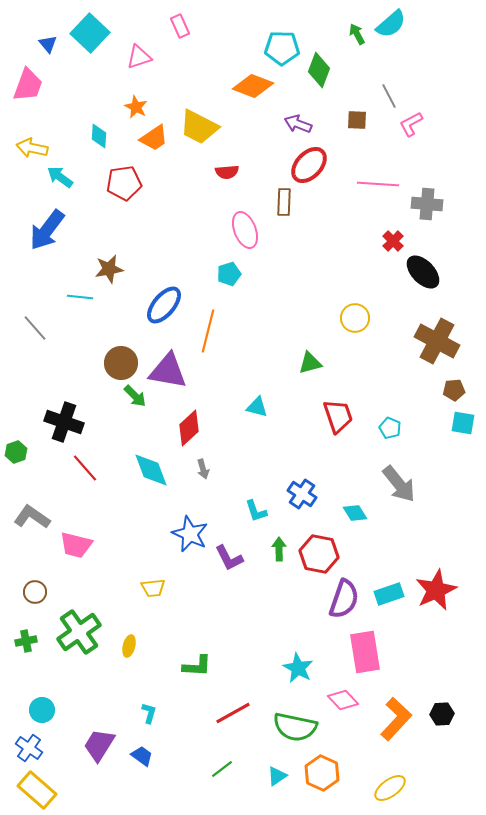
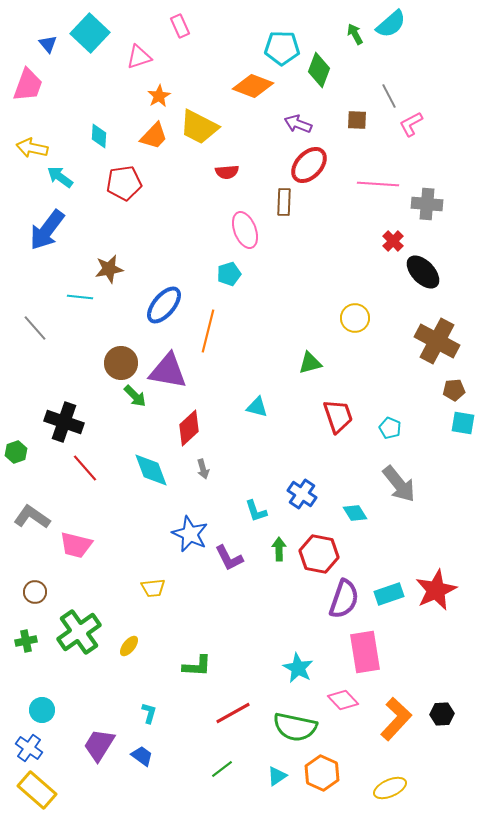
green arrow at (357, 34): moved 2 px left
orange star at (136, 107): moved 23 px right, 11 px up; rotated 15 degrees clockwise
orange trapezoid at (154, 138): moved 2 px up; rotated 12 degrees counterclockwise
yellow ellipse at (129, 646): rotated 25 degrees clockwise
yellow ellipse at (390, 788): rotated 12 degrees clockwise
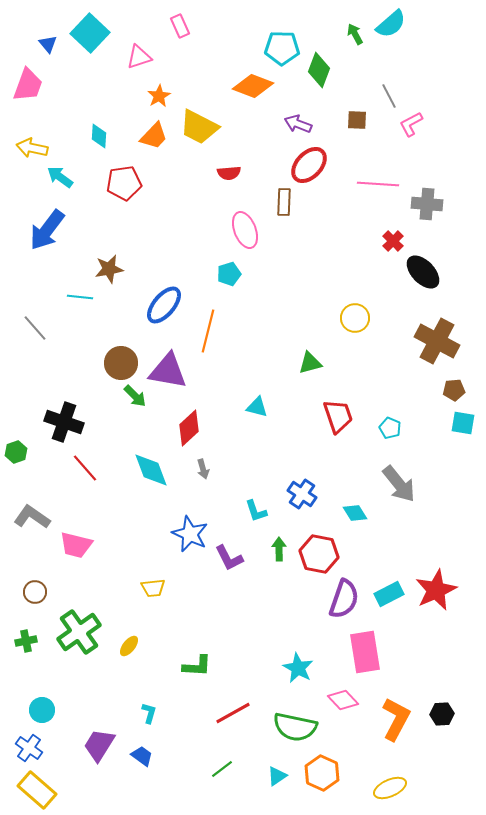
red semicircle at (227, 172): moved 2 px right, 1 px down
cyan rectangle at (389, 594): rotated 8 degrees counterclockwise
orange L-shape at (396, 719): rotated 15 degrees counterclockwise
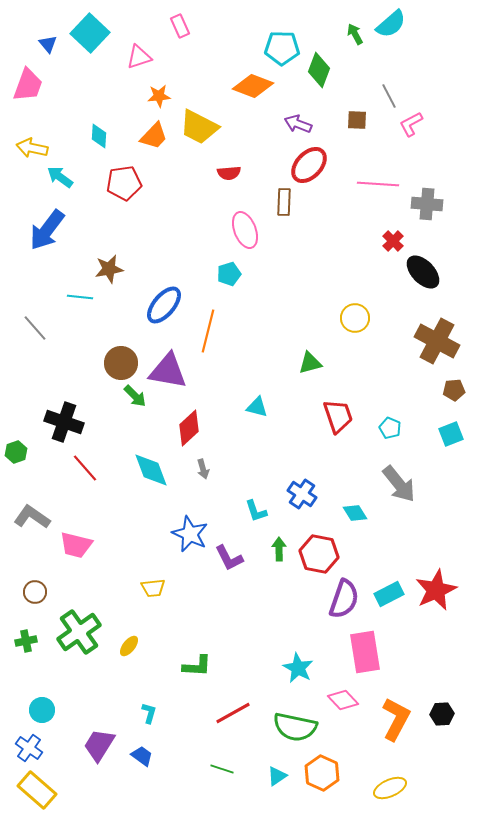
orange star at (159, 96): rotated 25 degrees clockwise
cyan square at (463, 423): moved 12 px left, 11 px down; rotated 30 degrees counterclockwise
green line at (222, 769): rotated 55 degrees clockwise
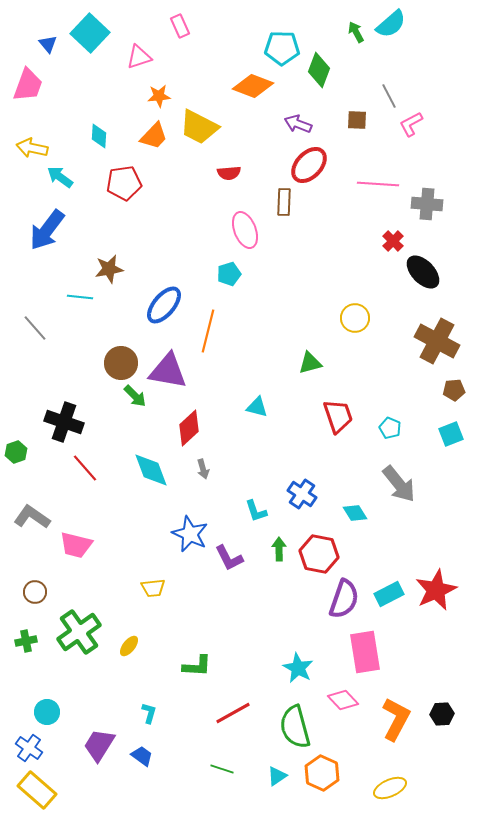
green arrow at (355, 34): moved 1 px right, 2 px up
cyan circle at (42, 710): moved 5 px right, 2 px down
green semicircle at (295, 727): rotated 63 degrees clockwise
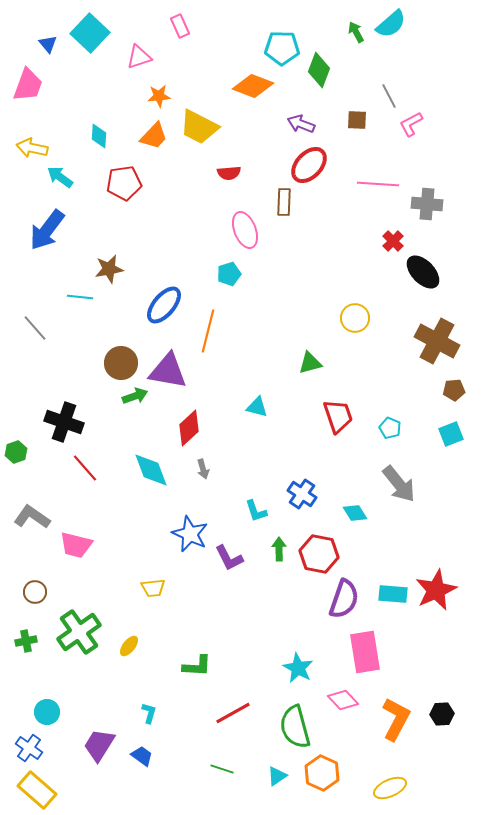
purple arrow at (298, 124): moved 3 px right
green arrow at (135, 396): rotated 65 degrees counterclockwise
cyan rectangle at (389, 594): moved 4 px right; rotated 32 degrees clockwise
